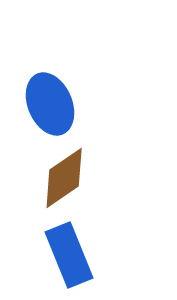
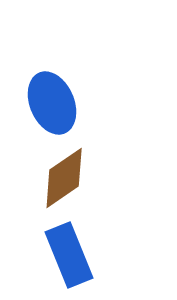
blue ellipse: moved 2 px right, 1 px up
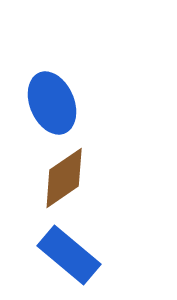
blue rectangle: rotated 28 degrees counterclockwise
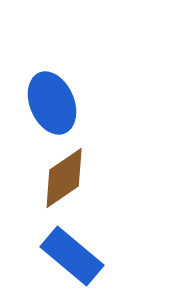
blue rectangle: moved 3 px right, 1 px down
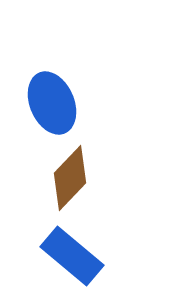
brown diamond: moved 6 px right; rotated 12 degrees counterclockwise
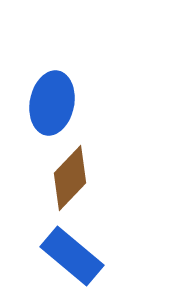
blue ellipse: rotated 34 degrees clockwise
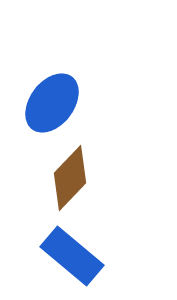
blue ellipse: rotated 26 degrees clockwise
